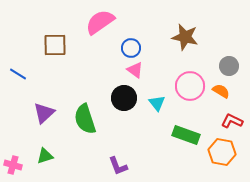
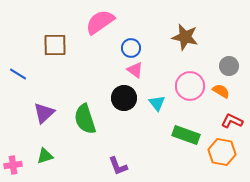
pink cross: rotated 24 degrees counterclockwise
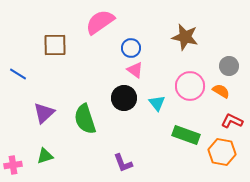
purple L-shape: moved 5 px right, 3 px up
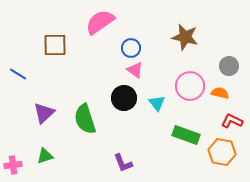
orange semicircle: moved 1 px left, 2 px down; rotated 18 degrees counterclockwise
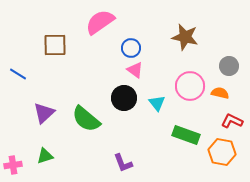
green semicircle: moved 1 px right; rotated 32 degrees counterclockwise
